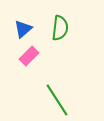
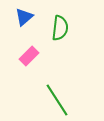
blue triangle: moved 1 px right, 12 px up
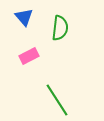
blue triangle: rotated 30 degrees counterclockwise
pink rectangle: rotated 18 degrees clockwise
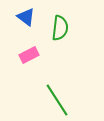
blue triangle: moved 2 px right; rotated 12 degrees counterclockwise
pink rectangle: moved 1 px up
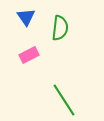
blue triangle: rotated 18 degrees clockwise
green line: moved 7 px right
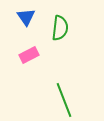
green line: rotated 12 degrees clockwise
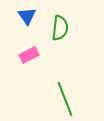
blue triangle: moved 1 px right, 1 px up
green line: moved 1 px right, 1 px up
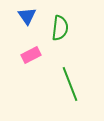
pink rectangle: moved 2 px right
green line: moved 5 px right, 15 px up
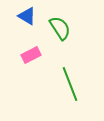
blue triangle: rotated 24 degrees counterclockwise
green semicircle: rotated 40 degrees counterclockwise
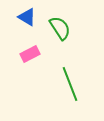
blue triangle: moved 1 px down
pink rectangle: moved 1 px left, 1 px up
